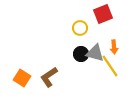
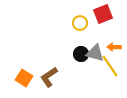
yellow circle: moved 5 px up
orange arrow: rotated 96 degrees clockwise
orange square: moved 2 px right
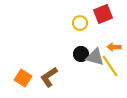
gray triangle: moved 4 px down
orange square: moved 1 px left
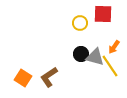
red square: rotated 24 degrees clockwise
orange arrow: rotated 56 degrees counterclockwise
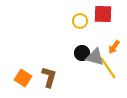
yellow circle: moved 2 px up
black circle: moved 1 px right, 1 px up
yellow line: moved 2 px left, 2 px down
brown L-shape: rotated 140 degrees clockwise
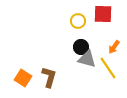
yellow circle: moved 2 px left
black circle: moved 1 px left, 6 px up
gray triangle: moved 8 px left, 2 px down
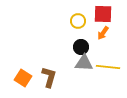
orange arrow: moved 11 px left, 14 px up
gray triangle: moved 3 px left, 4 px down; rotated 12 degrees counterclockwise
yellow line: moved 1 px up; rotated 50 degrees counterclockwise
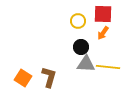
gray triangle: moved 2 px right, 1 px down
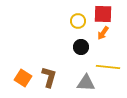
gray triangle: moved 19 px down
